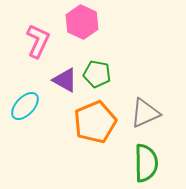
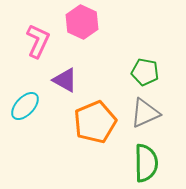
green pentagon: moved 48 px right, 2 px up
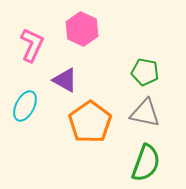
pink hexagon: moved 7 px down
pink L-shape: moved 6 px left, 4 px down
cyan ellipse: rotated 16 degrees counterclockwise
gray triangle: rotated 36 degrees clockwise
orange pentagon: moved 5 px left; rotated 12 degrees counterclockwise
green semicircle: rotated 21 degrees clockwise
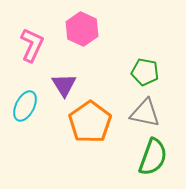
purple triangle: moved 1 px left, 5 px down; rotated 28 degrees clockwise
green semicircle: moved 7 px right, 6 px up
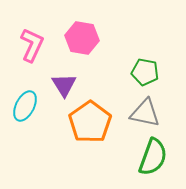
pink hexagon: moved 9 px down; rotated 16 degrees counterclockwise
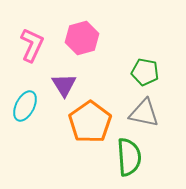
pink hexagon: rotated 24 degrees counterclockwise
gray triangle: moved 1 px left
green semicircle: moved 24 px left; rotated 24 degrees counterclockwise
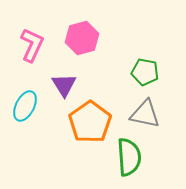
gray triangle: moved 1 px right, 1 px down
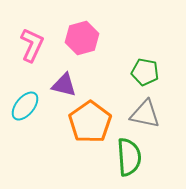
purple triangle: rotated 44 degrees counterclockwise
cyan ellipse: rotated 12 degrees clockwise
